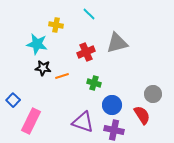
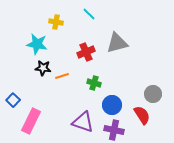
yellow cross: moved 3 px up
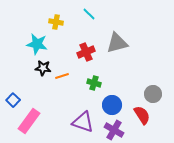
pink rectangle: moved 2 px left; rotated 10 degrees clockwise
purple cross: rotated 18 degrees clockwise
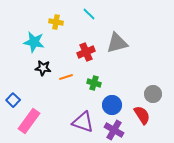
cyan star: moved 3 px left, 2 px up
orange line: moved 4 px right, 1 px down
